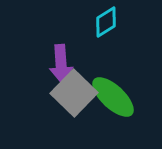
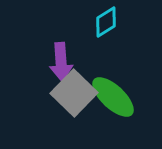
purple arrow: moved 2 px up
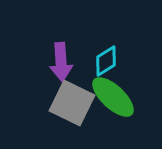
cyan diamond: moved 39 px down
gray square: moved 2 px left, 10 px down; rotated 18 degrees counterclockwise
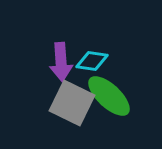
cyan diamond: moved 14 px left; rotated 40 degrees clockwise
green ellipse: moved 4 px left, 1 px up
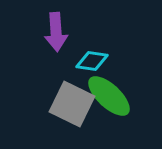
purple arrow: moved 5 px left, 30 px up
gray square: moved 1 px down
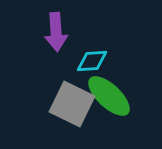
cyan diamond: rotated 12 degrees counterclockwise
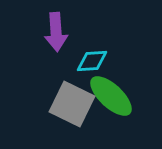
green ellipse: moved 2 px right
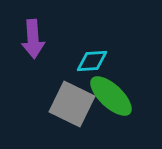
purple arrow: moved 23 px left, 7 px down
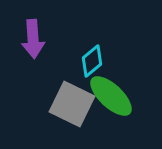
cyan diamond: rotated 36 degrees counterclockwise
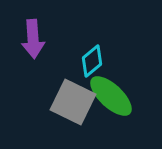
gray square: moved 1 px right, 2 px up
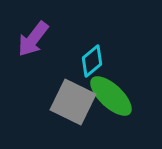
purple arrow: rotated 42 degrees clockwise
